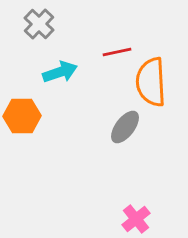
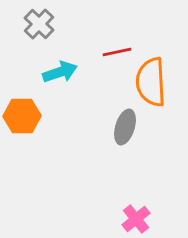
gray ellipse: rotated 20 degrees counterclockwise
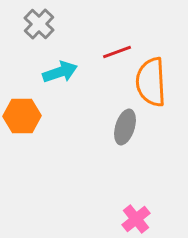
red line: rotated 8 degrees counterclockwise
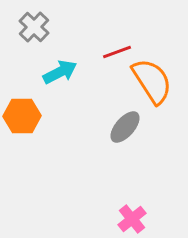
gray cross: moved 5 px left, 3 px down
cyan arrow: rotated 8 degrees counterclockwise
orange semicircle: moved 1 px right, 1 px up; rotated 150 degrees clockwise
gray ellipse: rotated 24 degrees clockwise
pink cross: moved 4 px left
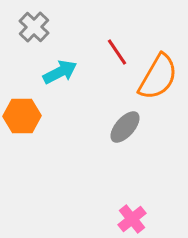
red line: rotated 76 degrees clockwise
orange semicircle: moved 6 px right, 4 px up; rotated 63 degrees clockwise
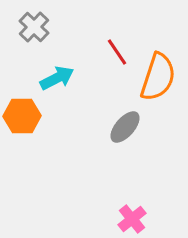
cyan arrow: moved 3 px left, 6 px down
orange semicircle: rotated 12 degrees counterclockwise
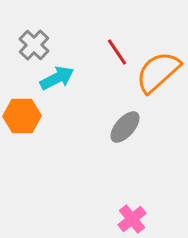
gray cross: moved 18 px down
orange semicircle: moved 5 px up; rotated 150 degrees counterclockwise
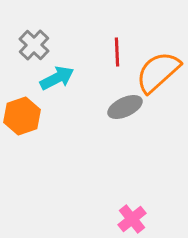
red line: rotated 32 degrees clockwise
orange hexagon: rotated 18 degrees counterclockwise
gray ellipse: moved 20 px up; rotated 24 degrees clockwise
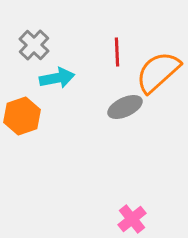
cyan arrow: rotated 16 degrees clockwise
